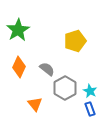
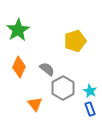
gray hexagon: moved 2 px left
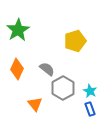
orange diamond: moved 2 px left, 2 px down
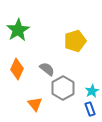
cyan star: moved 2 px right; rotated 16 degrees clockwise
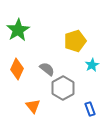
cyan star: moved 26 px up
orange triangle: moved 2 px left, 2 px down
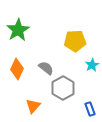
yellow pentagon: rotated 15 degrees clockwise
gray semicircle: moved 1 px left, 1 px up
orange triangle: rotated 21 degrees clockwise
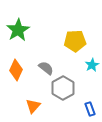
orange diamond: moved 1 px left, 1 px down
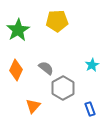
yellow pentagon: moved 18 px left, 20 px up
